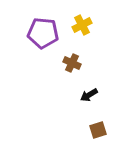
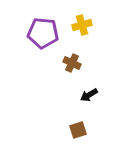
yellow cross: rotated 12 degrees clockwise
brown square: moved 20 px left
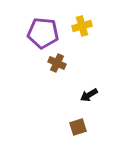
yellow cross: moved 1 px down
brown cross: moved 15 px left
brown square: moved 3 px up
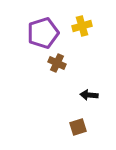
purple pentagon: rotated 24 degrees counterclockwise
black arrow: rotated 36 degrees clockwise
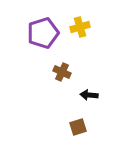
yellow cross: moved 2 px left, 1 px down
brown cross: moved 5 px right, 9 px down
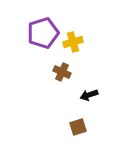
yellow cross: moved 7 px left, 15 px down
black arrow: rotated 24 degrees counterclockwise
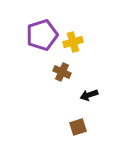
purple pentagon: moved 1 px left, 2 px down
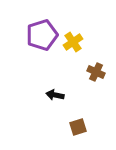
yellow cross: rotated 18 degrees counterclockwise
brown cross: moved 34 px right
black arrow: moved 34 px left; rotated 30 degrees clockwise
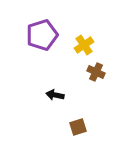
yellow cross: moved 11 px right, 3 px down
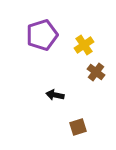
brown cross: rotated 12 degrees clockwise
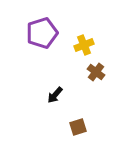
purple pentagon: moved 2 px up
yellow cross: rotated 12 degrees clockwise
black arrow: rotated 60 degrees counterclockwise
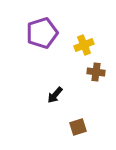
brown cross: rotated 30 degrees counterclockwise
